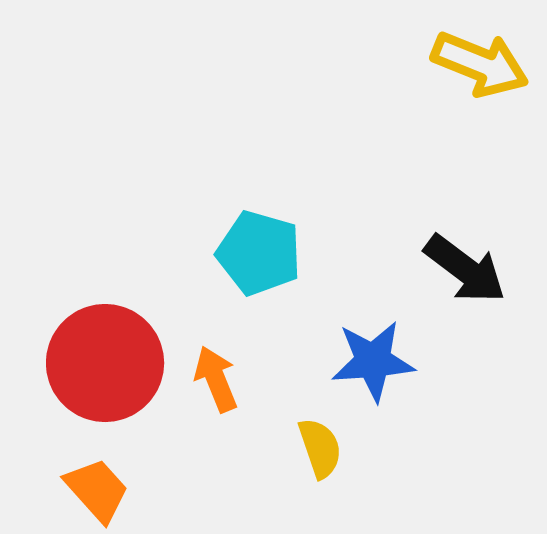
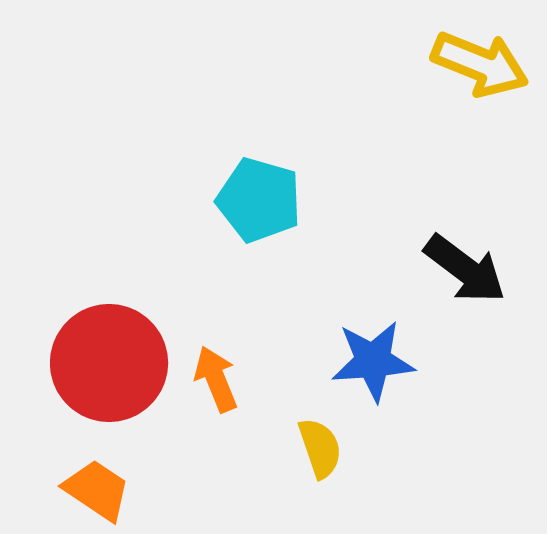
cyan pentagon: moved 53 px up
red circle: moved 4 px right
orange trapezoid: rotated 14 degrees counterclockwise
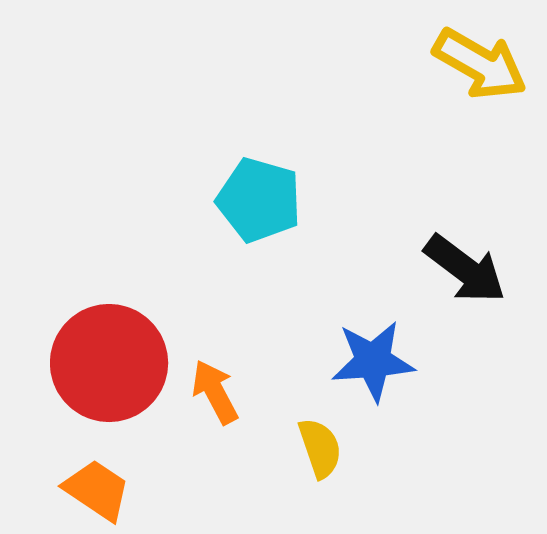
yellow arrow: rotated 8 degrees clockwise
orange arrow: moved 1 px left, 13 px down; rotated 6 degrees counterclockwise
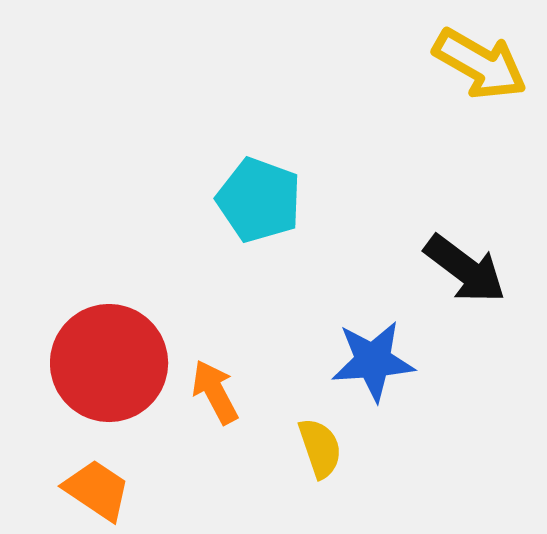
cyan pentagon: rotated 4 degrees clockwise
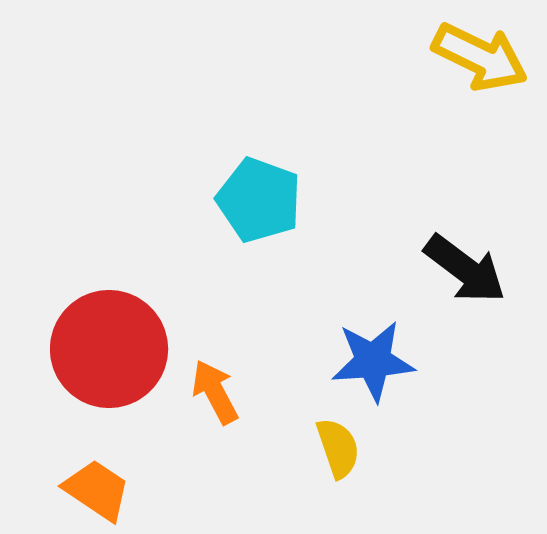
yellow arrow: moved 7 px up; rotated 4 degrees counterclockwise
red circle: moved 14 px up
yellow semicircle: moved 18 px right
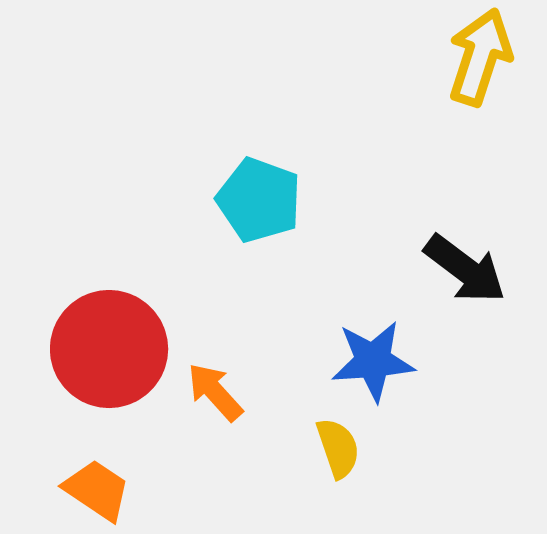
yellow arrow: rotated 98 degrees counterclockwise
orange arrow: rotated 14 degrees counterclockwise
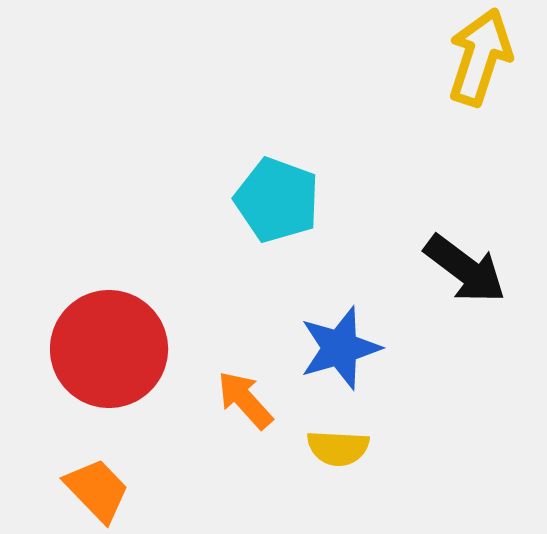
cyan pentagon: moved 18 px right
blue star: moved 33 px left, 13 px up; rotated 12 degrees counterclockwise
orange arrow: moved 30 px right, 8 px down
yellow semicircle: rotated 112 degrees clockwise
orange trapezoid: rotated 12 degrees clockwise
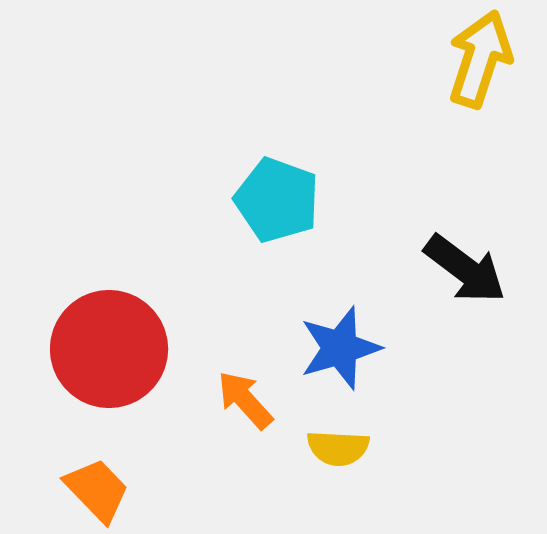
yellow arrow: moved 2 px down
